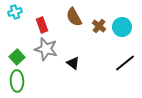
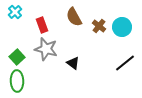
cyan cross: rotated 24 degrees counterclockwise
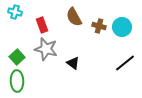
cyan cross: rotated 32 degrees counterclockwise
brown cross: rotated 24 degrees counterclockwise
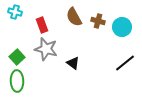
brown cross: moved 1 px left, 5 px up
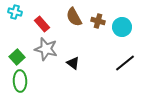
red rectangle: moved 1 px up; rotated 21 degrees counterclockwise
green ellipse: moved 3 px right
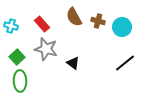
cyan cross: moved 4 px left, 14 px down
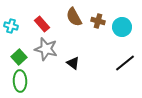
green square: moved 2 px right
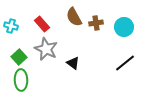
brown cross: moved 2 px left, 2 px down; rotated 24 degrees counterclockwise
cyan circle: moved 2 px right
gray star: rotated 10 degrees clockwise
green ellipse: moved 1 px right, 1 px up
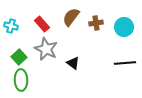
brown semicircle: moved 3 px left; rotated 66 degrees clockwise
black line: rotated 35 degrees clockwise
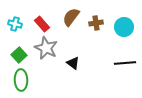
cyan cross: moved 4 px right, 2 px up
gray star: moved 1 px up
green square: moved 2 px up
